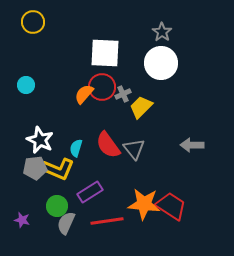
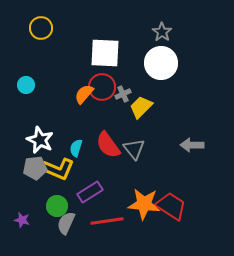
yellow circle: moved 8 px right, 6 px down
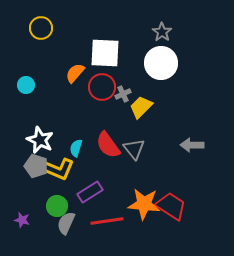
orange semicircle: moved 9 px left, 21 px up
gray pentagon: moved 1 px right, 2 px up; rotated 25 degrees clockwise
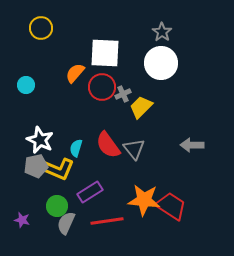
gray pentagon: rotated 30 degrees counterclockwise
orange star: moved 4 px up
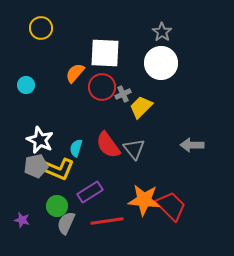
red trapezoid: rotated 12 degrees clockwise
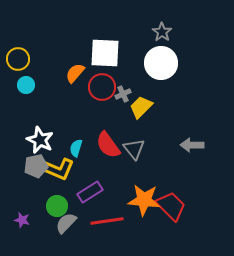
yellow circle: moved 23 px left, 31 px down
gray semicircle: rotated 20 degrees clockwise
